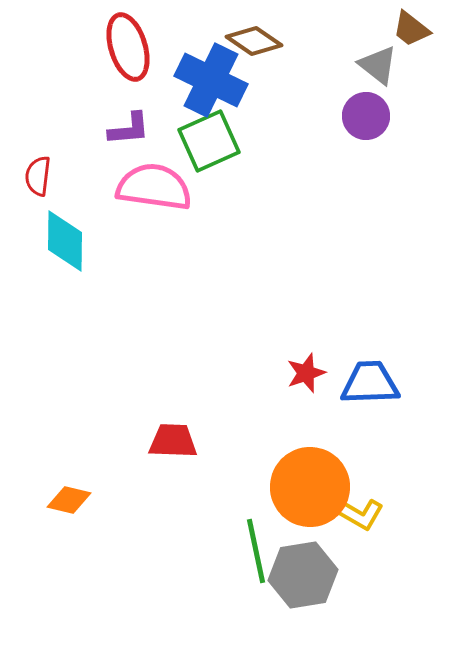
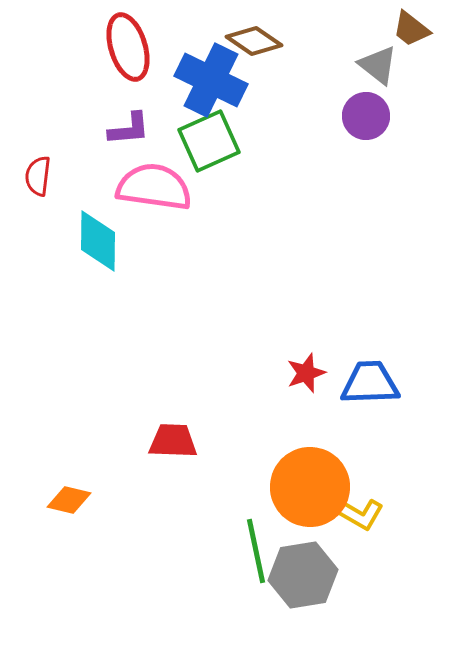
cyan diamond: moved 33 px right
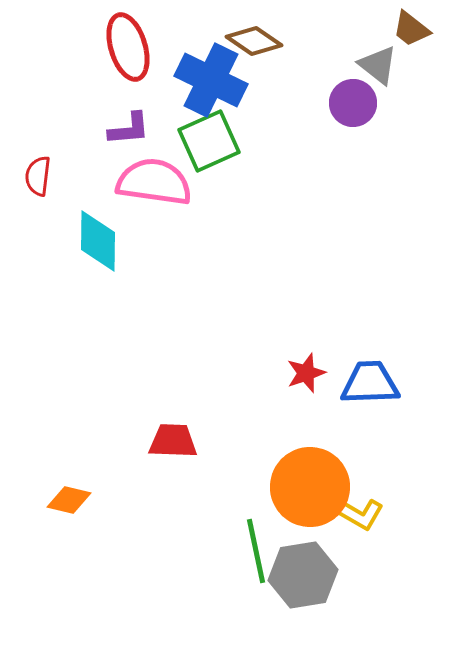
purple circle: moved 13 px left, 13 px up
pink semicircle: moved 5 px up
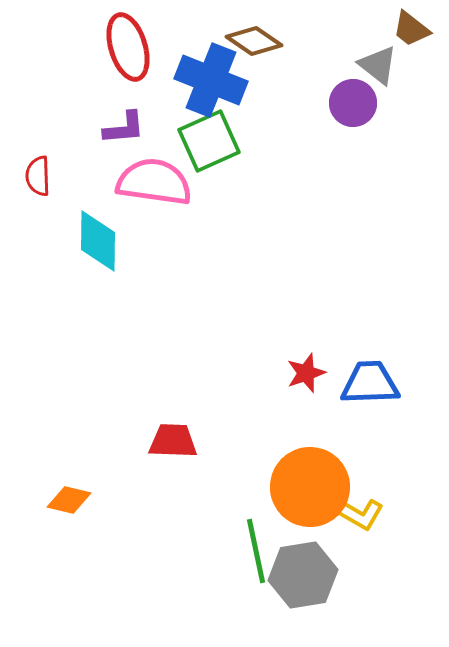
blue cross: rotated 4 degrees counterclockwise
purple L-shape: moved 5 px left, 1 px up
red semicircle: rotated 9 degrees counterclockwise
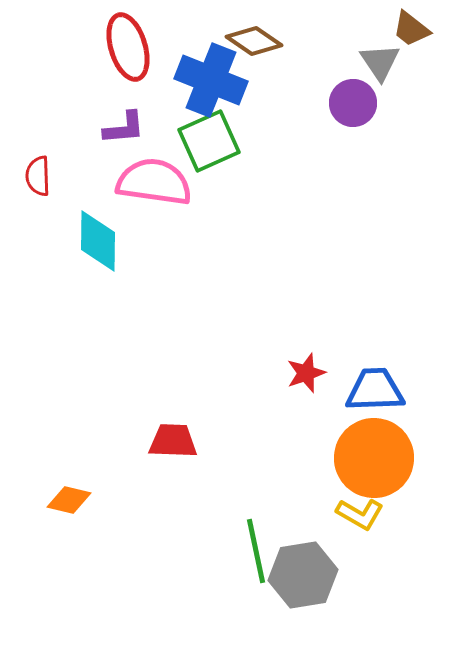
gray triangle: moved 2 px right, 3 px up; rotated 18 degrees clockwise
blue trapezoid: moved 5 px right, 7 px down
orange circle: moved 64 px right, 29 px up
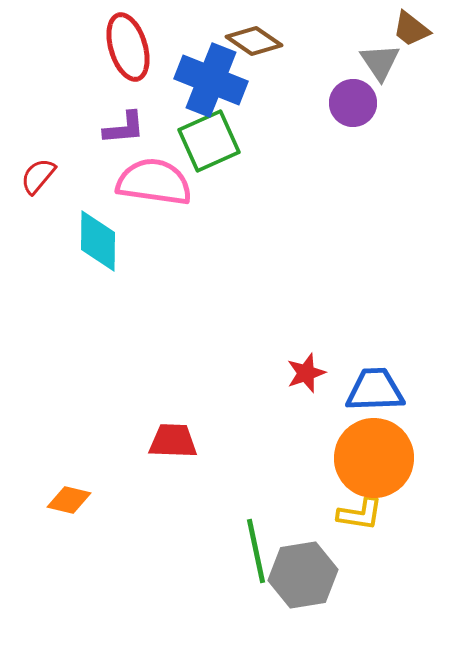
red semicircle: rotated 42 degrees clockwise
yellow L-shape: rotated 21 degrees counterclockwise
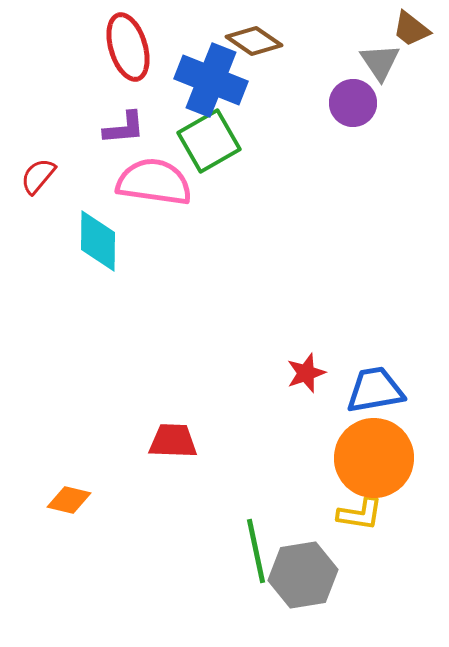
green square: rotated 6 degrees counterclockwise
blue trapezoid: rotated 8 degrees counterclockwise
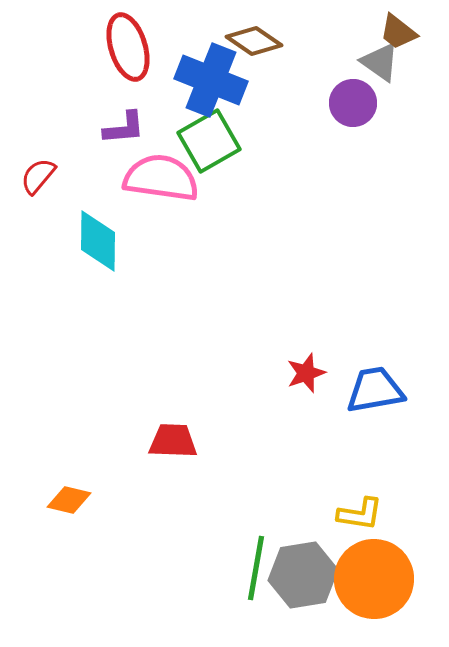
brown trapezoid: moved 13 px left, 3 px down
gray triangle: rotated 21 degrees counterclockwise
pink semicircle: moved 7 px right, 4 px up
orange circle: moved 121 px down
green line: moved 17 px down; rotated 22 degrees clockwise
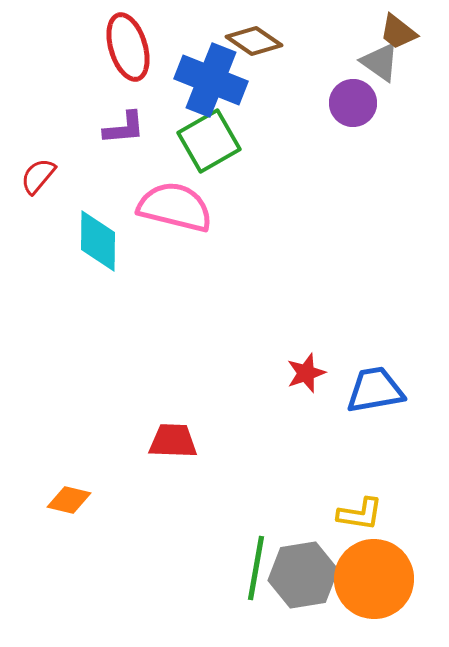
pink semicircle: moved 14 px right, 29 px down; rotated 6 degrees clockwise
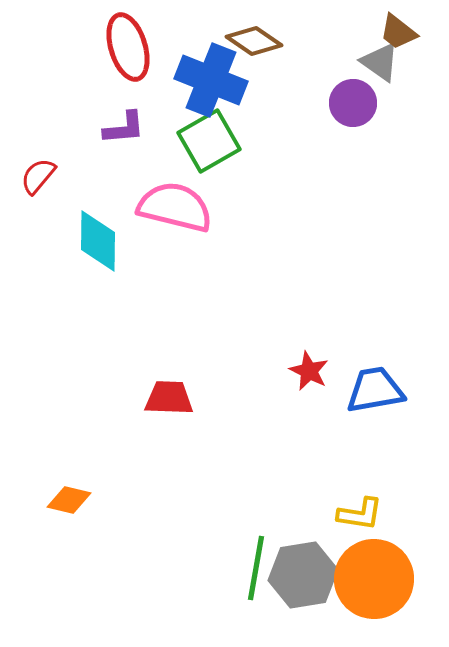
red star: moved 3 px right, 2 px up; rotated 27 degrees counterclockwise
red trapezoid: moved 4 px left, 43 px up
